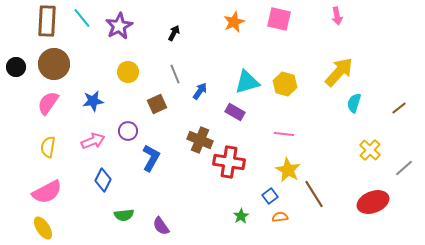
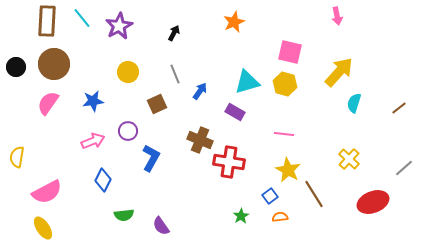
pink square at (279, 19): moved 11 px right, 33 px down
yellow semicircle at (48, 147): moved 31 px left, 10 px down
yellow cross at (370, 150): moved 21 px left, 9 px down
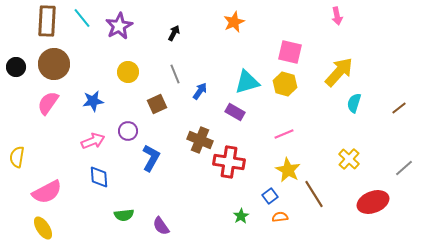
pink line at (284, 134): rotated 30 degrees counterclockwise
blue diamond at (103, 180): moved 4 px left, 3 px up; rotated 30 degrees counterclockwise
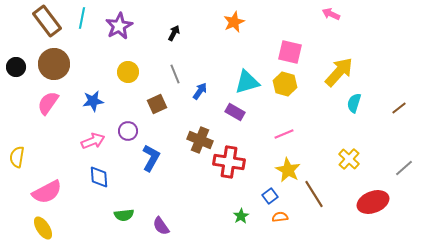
pink arrow at (337, 16): moved 6 px left, 2 px up; rotated 126 degrees clockwise
cyan line at (82, 18): rotated 50 degrees clockwise
brown rectangle at (47, 21): rotated 40 degrees counterclockwise
